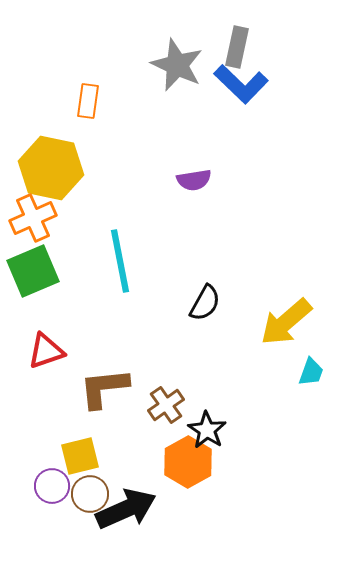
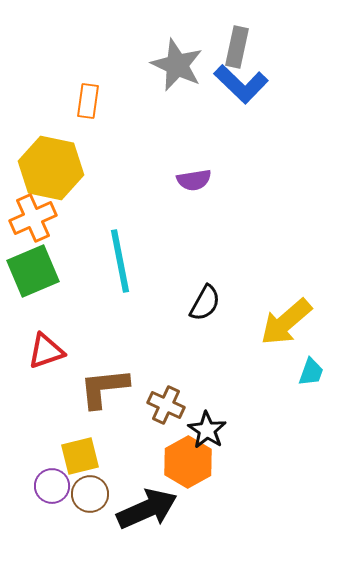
brown cross: rotated 30 degrees counterclockwise
black arrow: moved 21 px right
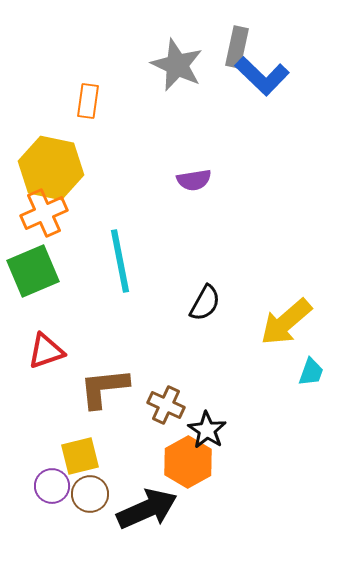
blue L-shape: moved 21 px right, 8 px up
orange cross: moved 11 px right, 5 px up
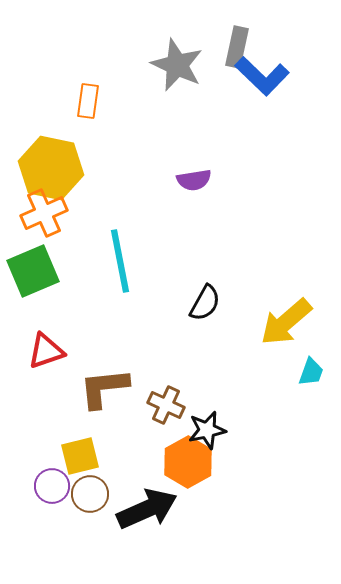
black star: rotated 27 degrees clockwise
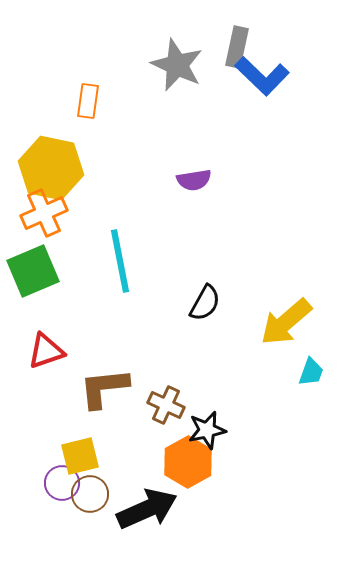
purple circle: moved 10 px right, 3 px up
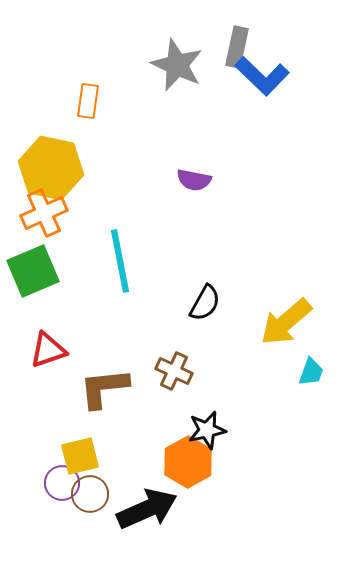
purple semicircle: rotated 20 degrees clockwise
red triangle: moved 2 px right, 1 px up
brown cross: moved 8 px right, 34 px up
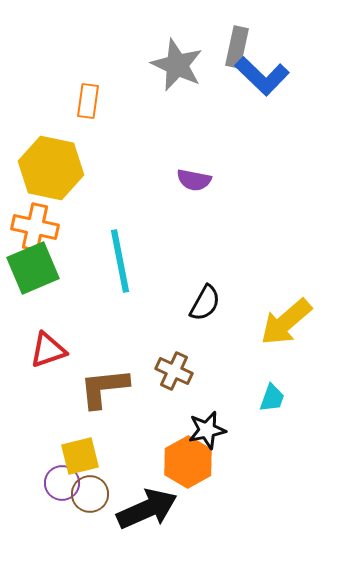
orange cross: moved 9 px left, 14 px down; rotated 36 degrees clockwise
green square: moved 3 px up
cyan trapezoid: moved 39 px left, 26 px down
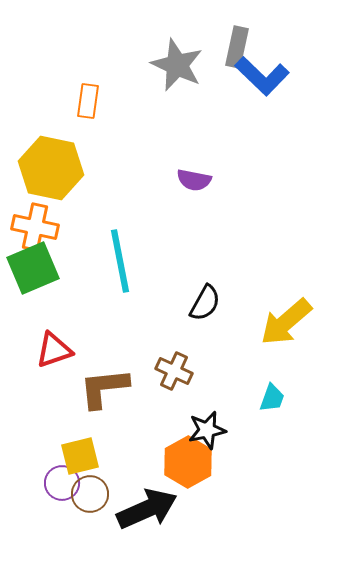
red triangle: moved 6 px right
